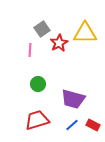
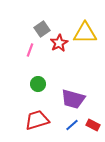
pink line: rotated 16 degrees clockwise
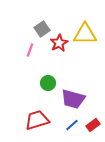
yellow triangle: moved 1 px down
green circle: moved 10 px right, 1 px up
red rectangle: rotated 64 degrees counterclockwise
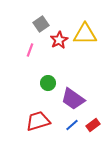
gray square: moved 1 px left, 5 px up
red star: moved 3 px up
purple trapezoid: rotated 20 degrees clockwise
red trapezoid: moved 1 px right, 1 px down
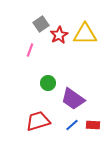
red star: moved 5 px up
red rectangle: rotated 40 degrees clockwise
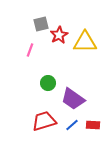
gray square: rotated 21 degrees clockwise
yellow triangle: moved 8 px down
red trapezoid: moved 6 px right
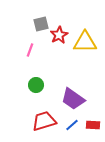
green circle: moved 12 px left, 2 px down
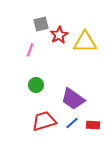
blue line: moved 2 px up
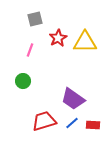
gray square: moved 6 px left, 5 px up
red star: moved 1 px left, 3 px down
green circle: moved 13 px left, 4 px up
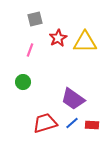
green circle: moved 1 px down
red trapezoid: moved 1 px right, 2 px down
red rectangle: moved 1 px left
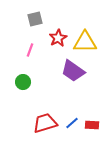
purple trapezoid: moved 28 px up
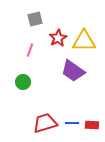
yellow triangle: moved 1 px left, 1 px up
blue line: rotated 40 degrees clockwise
